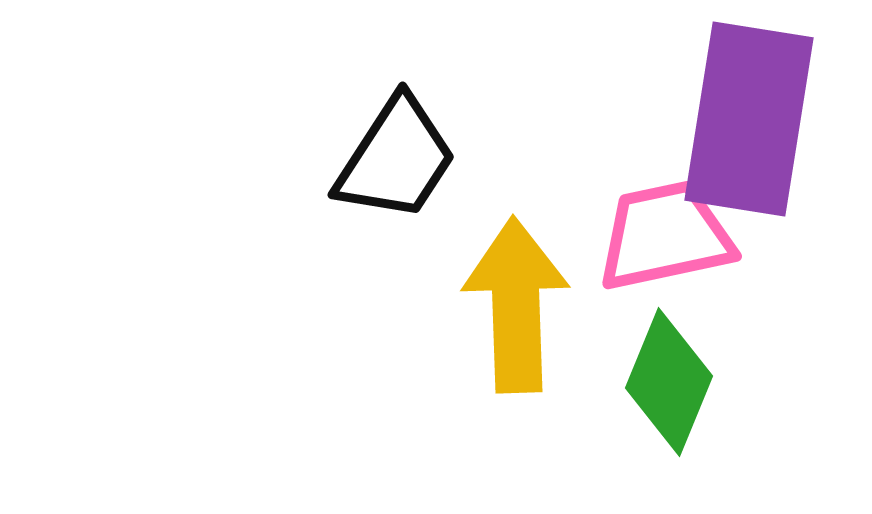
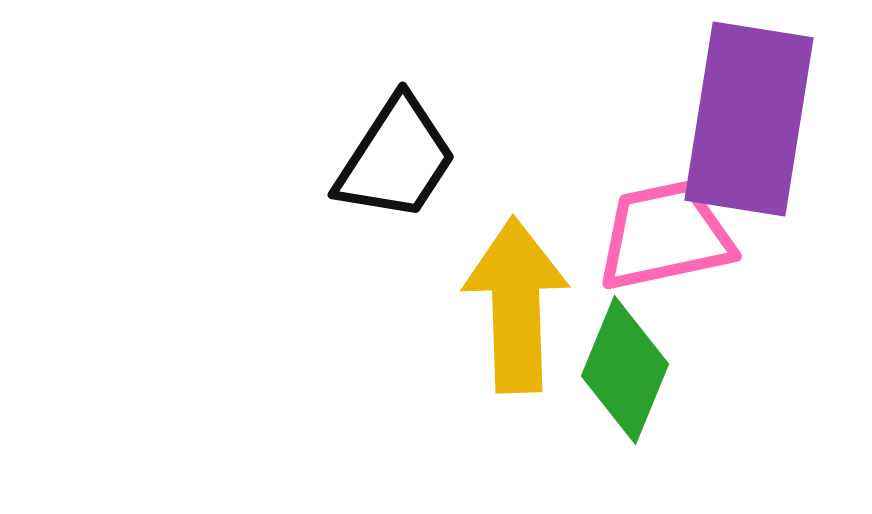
green diamond: moved 44 px left, 12 px up
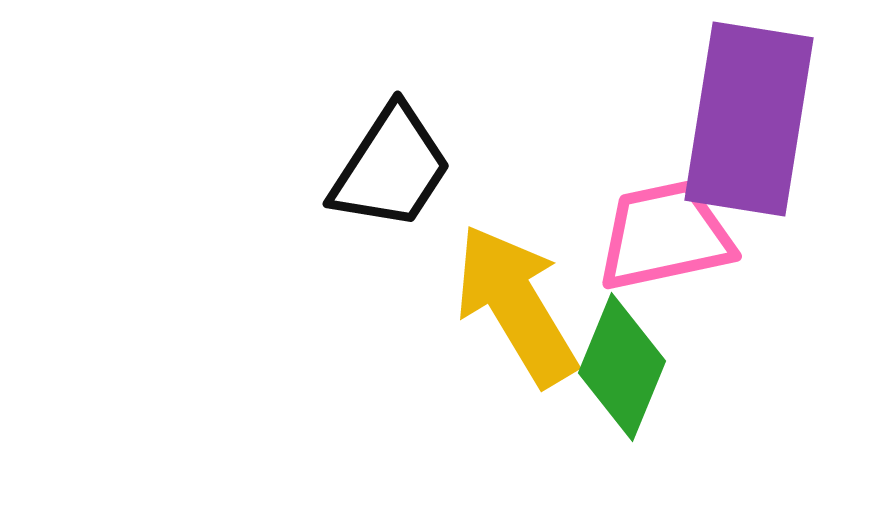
black trapezoid: moved 5 px left, 9 px down
yellow arrow: rotated 29 degrees counterclockwise
green diamond: moved 3 px left, 3 px up
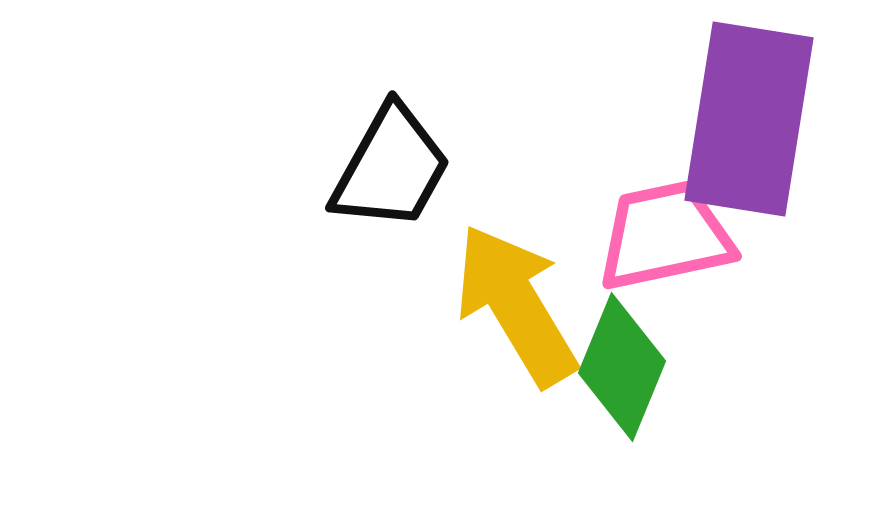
black trapezoid: rotated 4 degrees counterclockwise
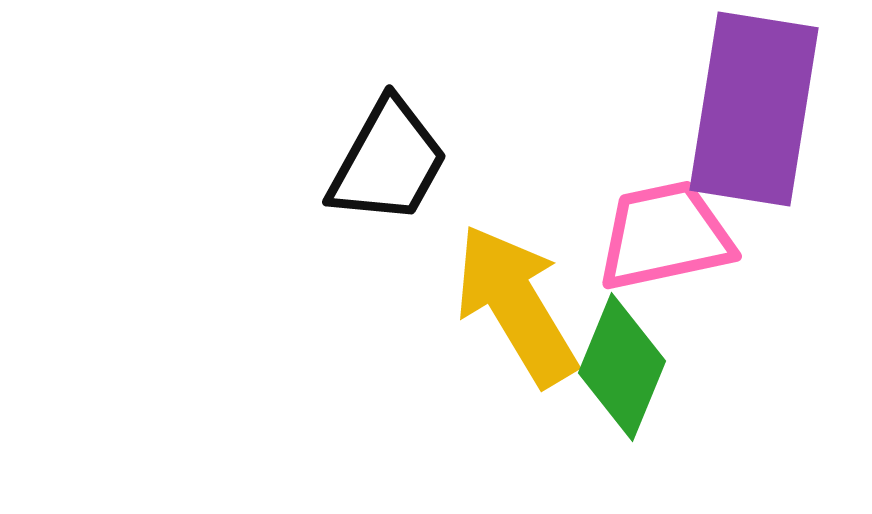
purple rectangle: moved 5 px right, 10 px up
black trapezoid: moved 3 px left, 6 px up
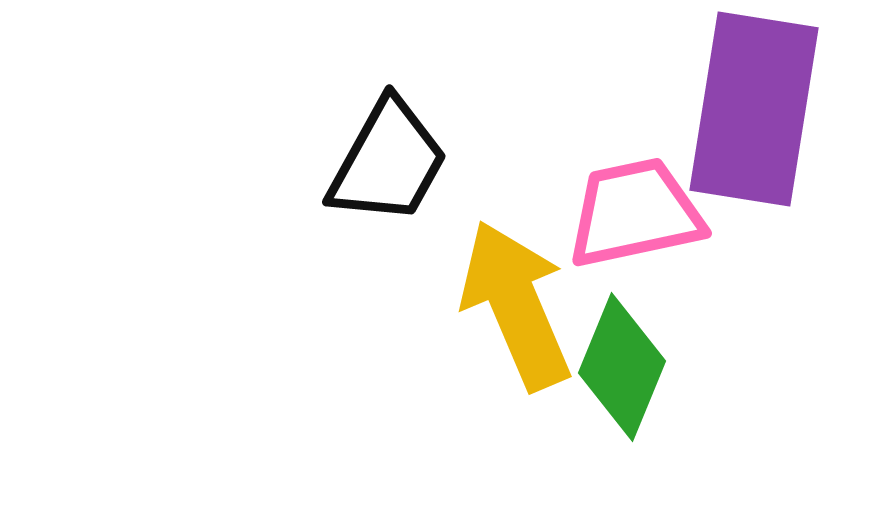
pink trapezoid: moved 30 px left, 23 px up
yellow arrow: rotated 8 degrees clockwise
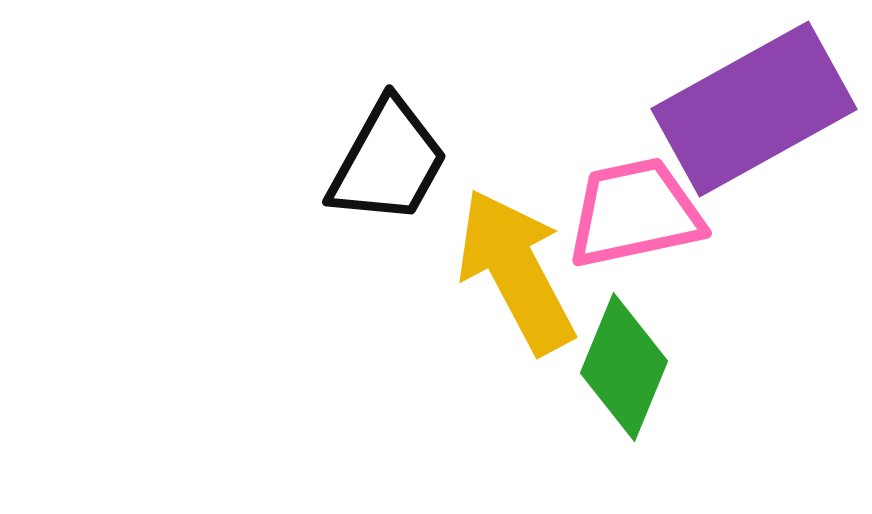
purple rectangle: rotated 52 degrees clockwise
yellow arrow: moved 34 px up; rotated 5 degrees counterclockwise
green diamond: moved 2 px right
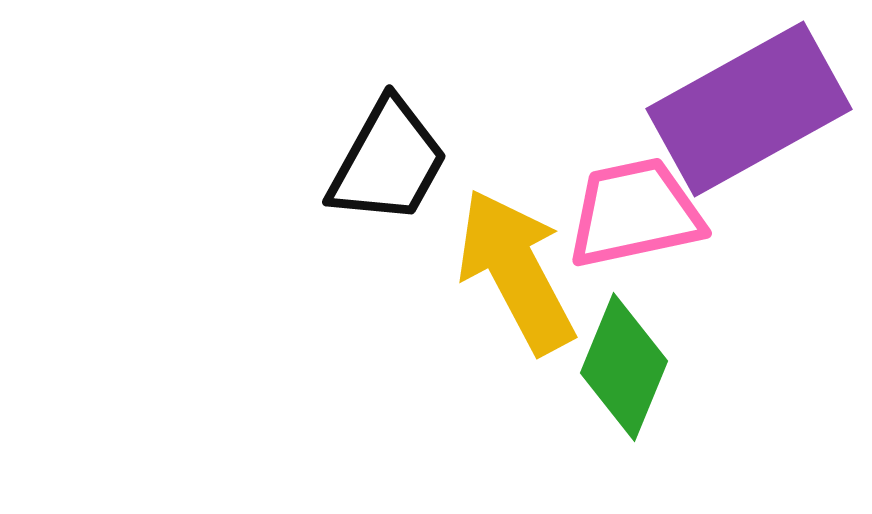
purple rectangle: moved 5 px left
